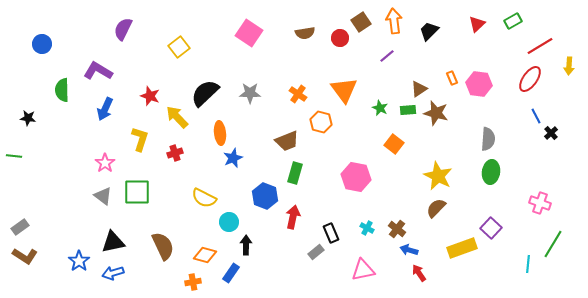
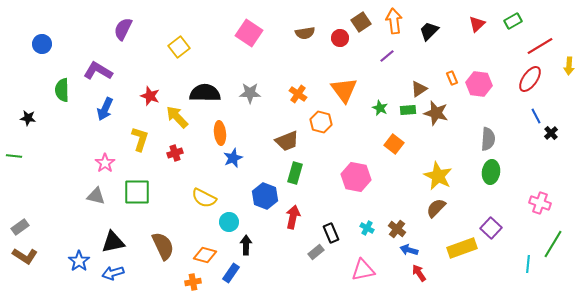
black semicircle at (205, 93): rotated 44 degrees clockwise
gray triangle at (103, 196): moved 7 px left; rotated 24 degrees counterclockwise
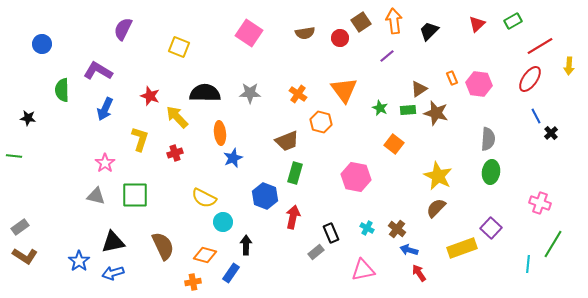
yellow square at (179, 47): rotated 30 degrees counterclockwise
green square at (137, 192): moved 2 px left, 3 px down
cyan circle at (229, 222): moved 6 px left
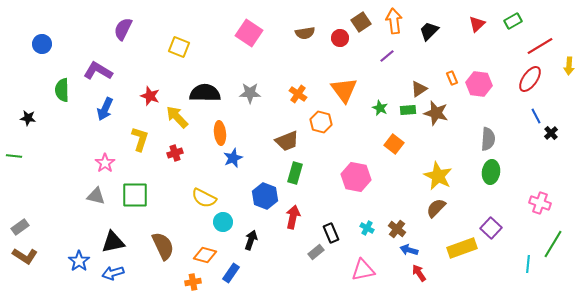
black arrow at (246, 245): moved 5 px right, 5 px up; rotated 18 degrees clockwise
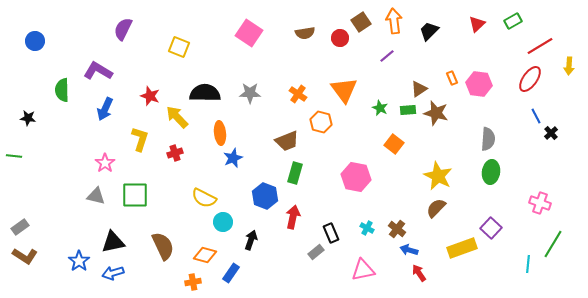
blue circle at (42, 44): moved 7 px left, 3 px up
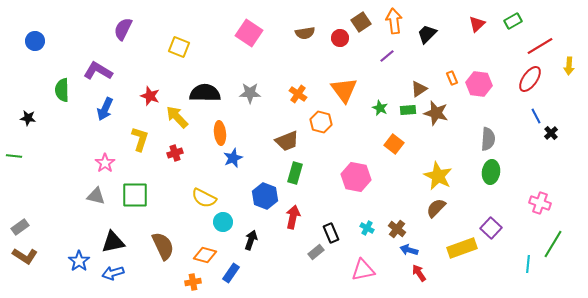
black trapezoid at (429, 31): moved 2 px left, 3 px down
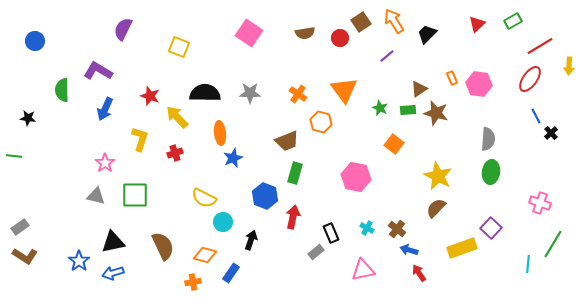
orange arrow at (394, 21): rotated 25 degrees counterclockwise
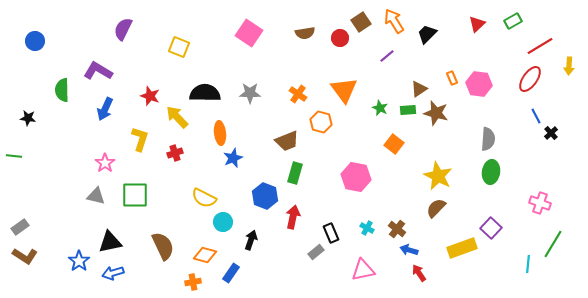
black triangle at (113, 242): moved 3 px left
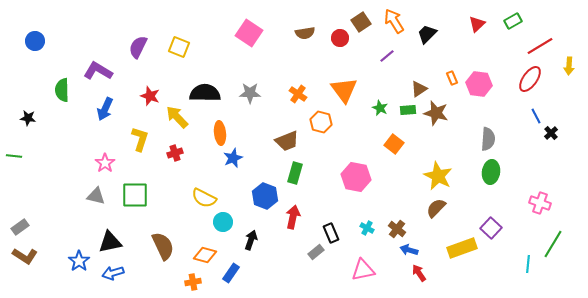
purple semicircle at (123, 29): moved 15 px right, 18 px down
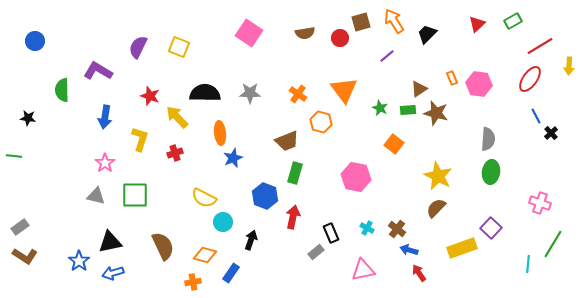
brown square at (361, 22): rotated 18 degrees clockwise
blue arrow at (105, 109): moved 8 px down; rotated 15 degrees counterclockwise
